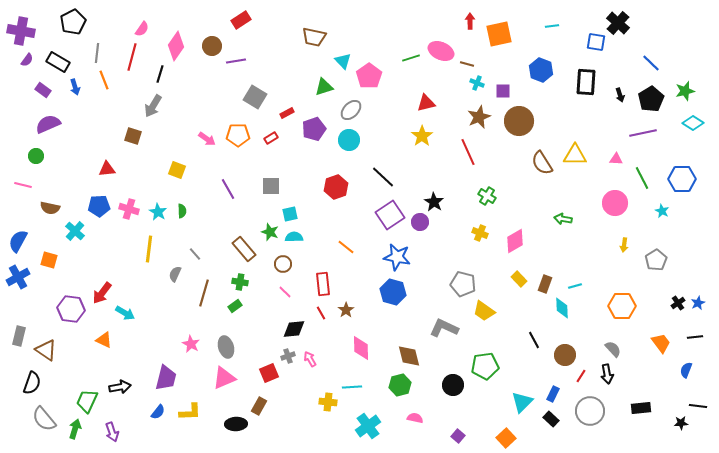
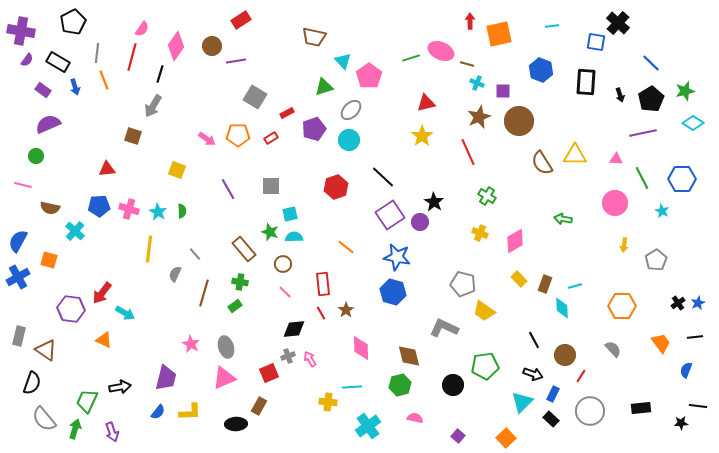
black arrow at (607, 374): moved 74 px left; rotated 60 degrees counterclockwise
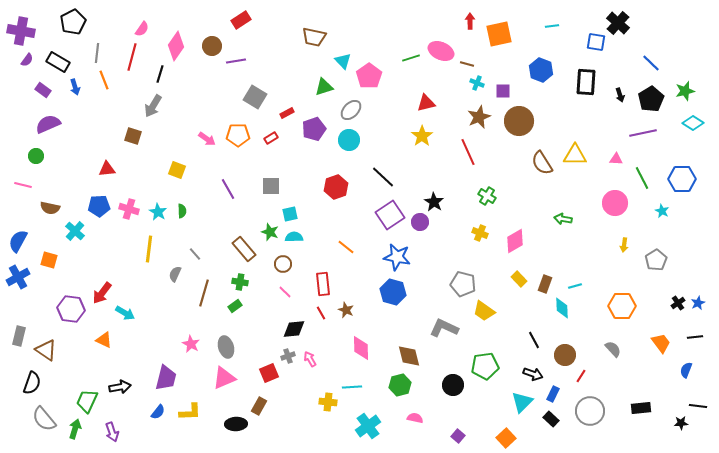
brown star at (346, 310): rotated 14 degrees counterclockwise
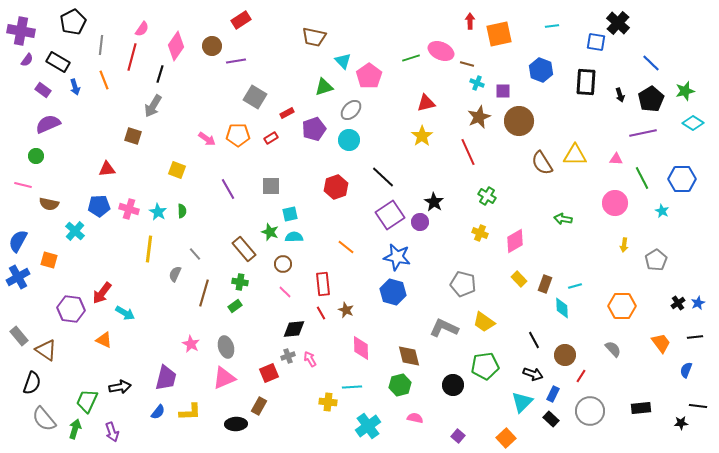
gray line at (97, 53): moved 4 px right, 8 px up
brown semicircle at (50, 208): moved 1 px left, 4 px up
yellow trapezoid at (484, 311): moved 11 px down
gray rectangle at (19, 336): rotated 54 degrees counterclockwise
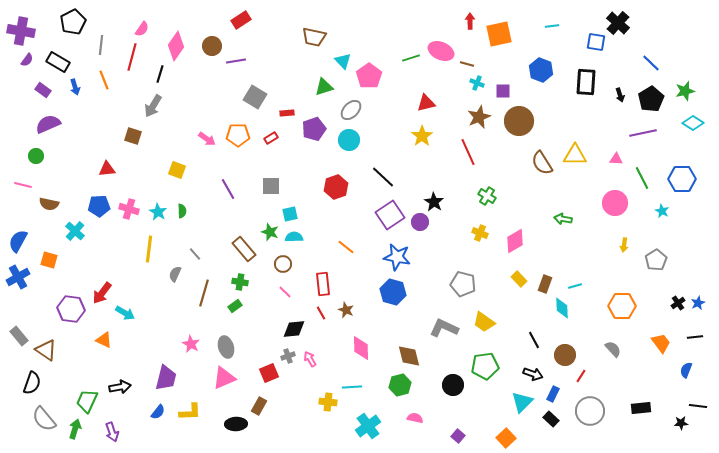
red rectangle at (287, 113): rotated 24 degrees clockwise
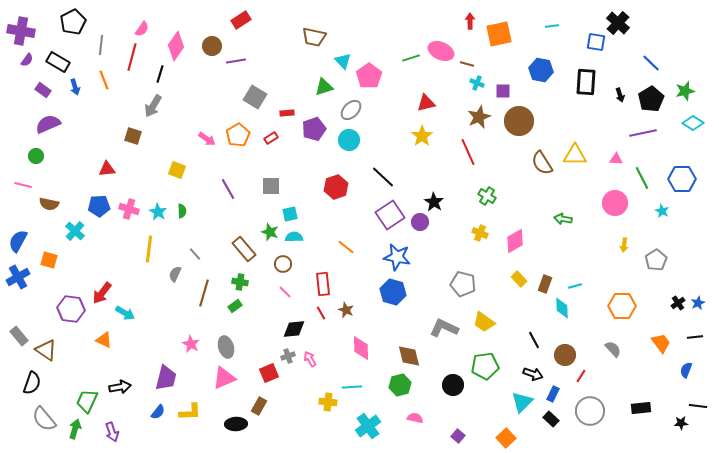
blue hexagon at (541, 70): rotated 10 degrees counterclockwise
orange pentagon at (238, 135): rotated 30 degrees counterclockwise
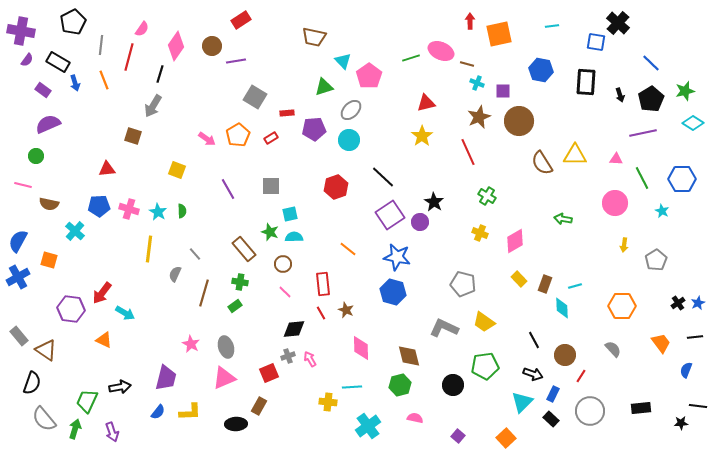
red line at (132, 57): moved 3 px left
blue arrow at (75, 87): moved 4 px up
purple pentagon at (314, 129): rotated 15 degrees clockwise
orange line at (346, 247): moved 2 px right, 2 px down
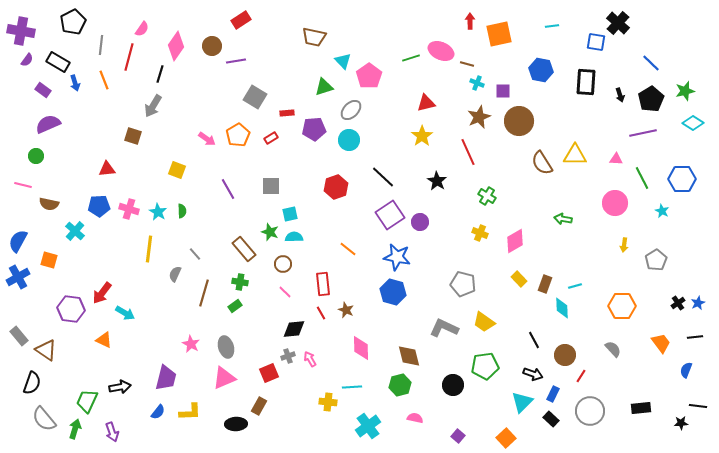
black star at (434, 202): moved 3 px right, 21 px up
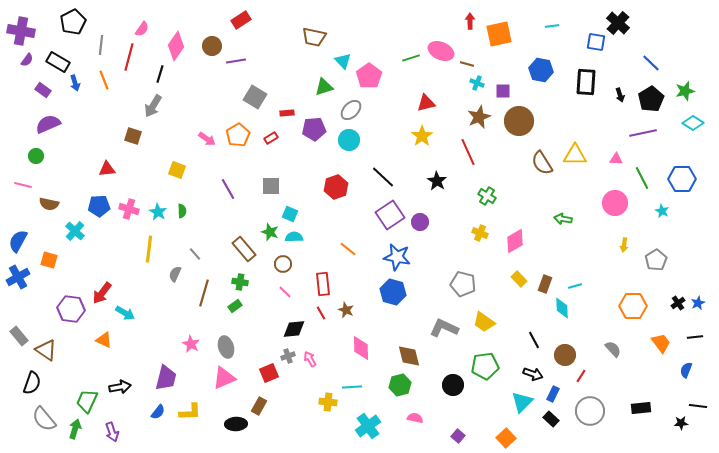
cyan square at (290, 214): rotated 35 degrees clockwise
orange hexagon at (622, 306): moved 11 px right
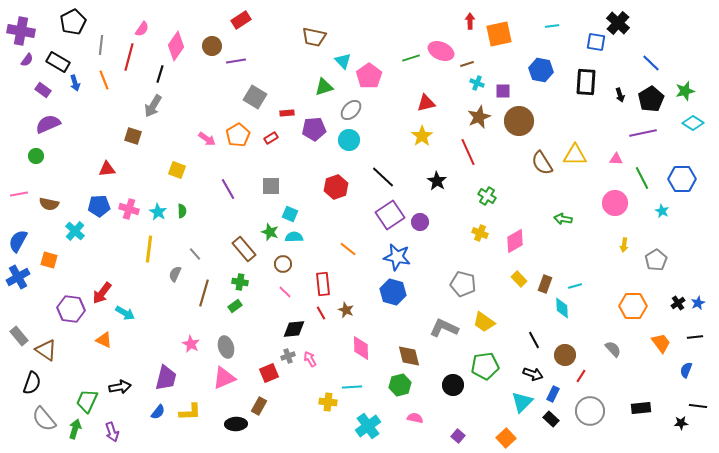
brown line at (467, 64): rotated 32 degrees counterclockwise
pink line at (23, 185): moved 4 px left, 9 px down; rotated 24 degrees counterclockwise
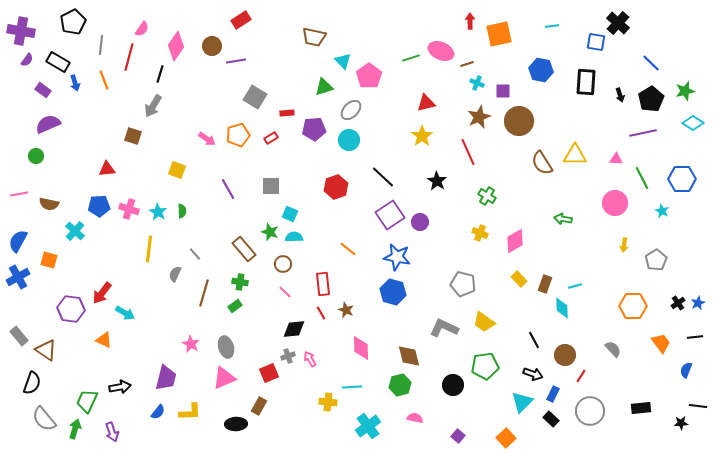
orange pentagon at (238, 135): rotated 15 degrees clockwise
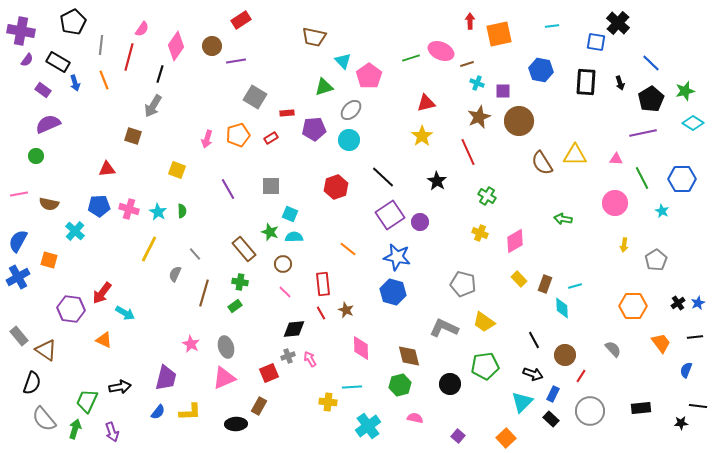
black arrow at (620, 95): moved 12 px up
pink arrow at (207, 139): rotated 72 degrees clockwise
yellow line at (149, 249): rotated 20 degrees clockwise
black circle at (453, 385): moved 3 px left, 1 px up
